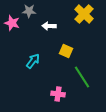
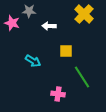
yellow square: rotated 24 degrees counterclockwise
cyan arrow: rotated 84 degrees clockwise
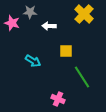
gray star: moved 1 px right, 1 px down
pink cross: moved 5 px down; rotated 16 degrees clockwise
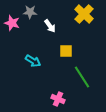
white arrow: moved 1 px right; rotated 128 degrees counterclockwise
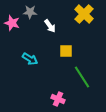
cyan arrow: moved 3 px left, 2 px up
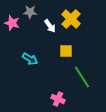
yellow cross: moved 13 px left, 5 px down
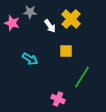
green line: rotated 65 degrees clockwise
